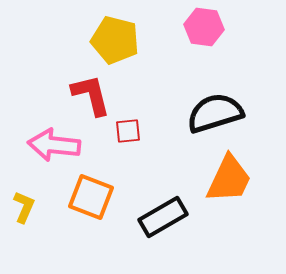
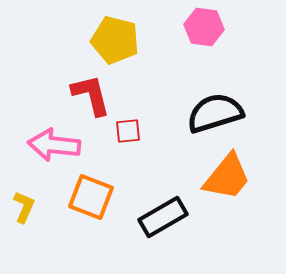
orange trapezoid: moved 2 px left, 2 px up; rotated 14 degrees clockwise
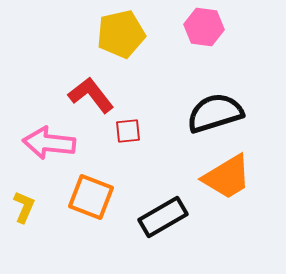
yellow pentagon: moved 6 px right, 6 px up; rotated 27 degrees counterclockwise
red L-shape: rotated 24 degrees counterclockwise
pink arrow: moved 5 px left, 2 px up
orange trapezoid: rotated 20 degrees clockwise
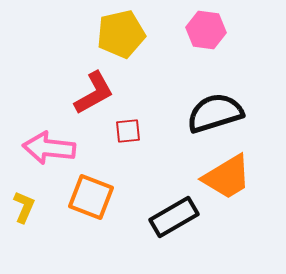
pink hexagon: moved 2 px right, 3 px down
red L-shape: moved 3 px right, 2 px up; rotated 99 degrees clockwise
pink arrow: moved 5 px down
black rectangle: moved 11 px right
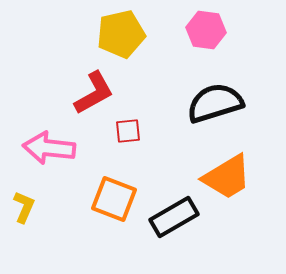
black semicircle: moved 10 px up
orange square: moved 23 px right, 2 px down
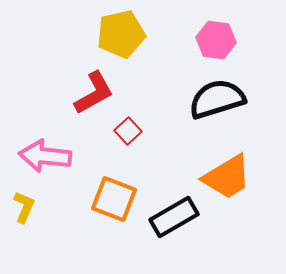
pink hexagon: moved 10 px right, 10 px down
black semicircle: moved 2 px right, 4 px up
red square: rotated 36 degrees counterclockwise
pink arrow: moved 4 px left, 8 px down
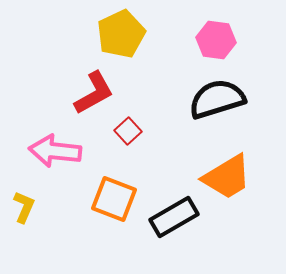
yellow pentagon: rotated 12 degrees counterclockwise
pink arrow: moved 10 px right, 5 px up
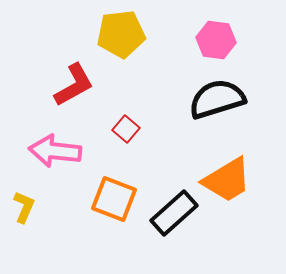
yellow pentagon: rotated 18 degrees clockwise
red L-shape: moved 20 px left, 8 px up
red square: moved 2 px left, 2 px up; rotated 8 degrees counterclockwise
orange trapezoid: moved 3 px down
black rectangle: moved 4 px up; rotated 12 degrees counterclockwise
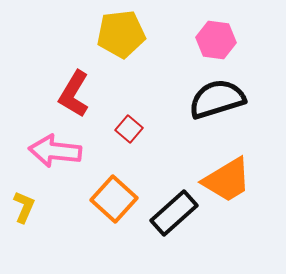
red L-shape: moved 9 px down; rotated 150 degrees clockwise
red square: moved 3 px right
orange square: rotated 21 degrees clockwise
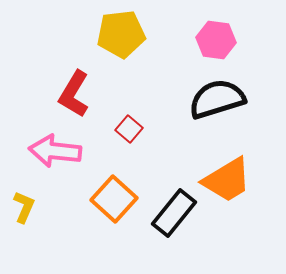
black rectangle: rotated 9 degrees counterclockwise
